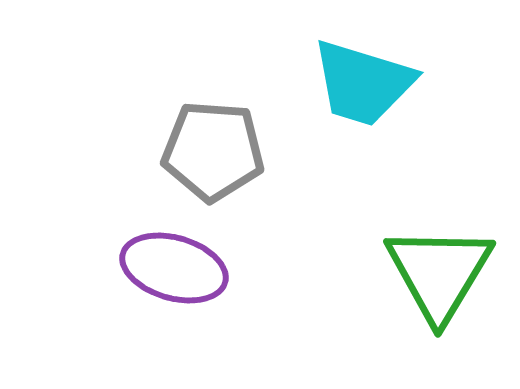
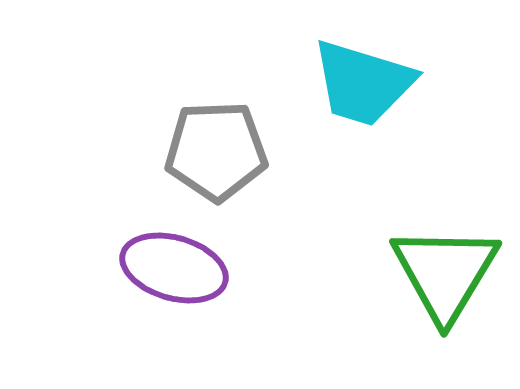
gray pentagon: moved 3 px right; rotated 6 degrees counterclockwise
green triangle: moved 6 px right
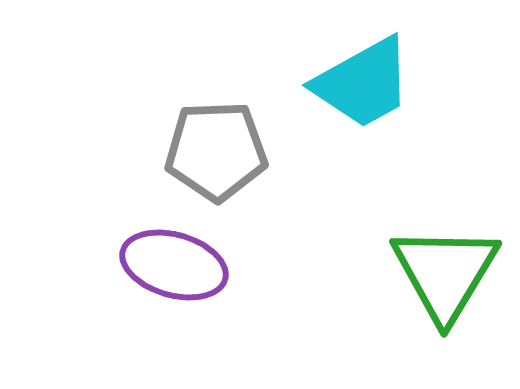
cyan trapezoid: rotated 46 degrees counterclockwise
purple ellipse: moved 3 px up
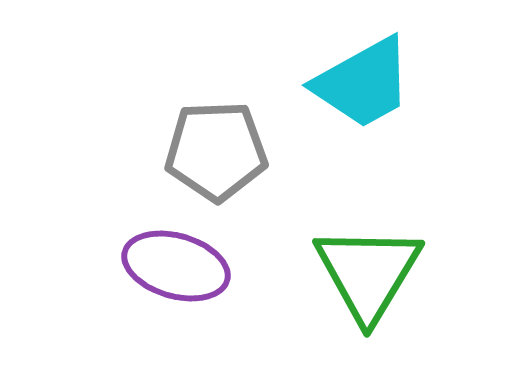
purple ellipse: moved 2 px right, 1 px down
green triangle: moved 77 px left
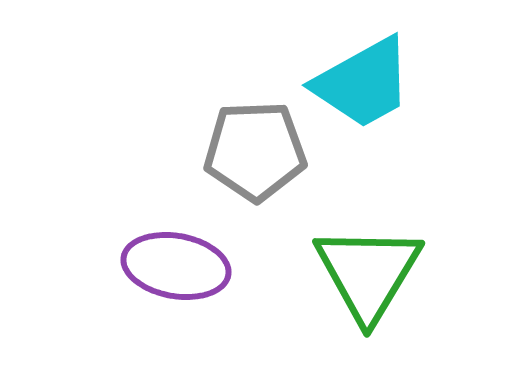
gray pentagon: moved 39 px right
purple ellipse: rotated 6 degrees counterclockwise
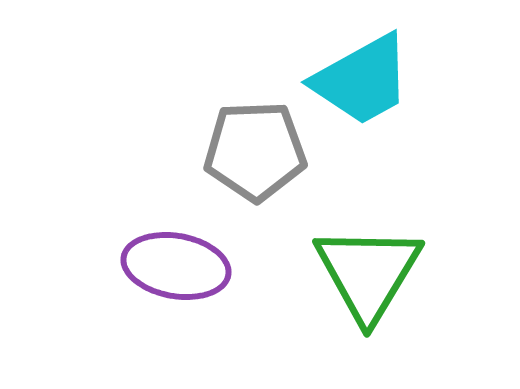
cyan trapezoid: moved 1 px left, 3 px up
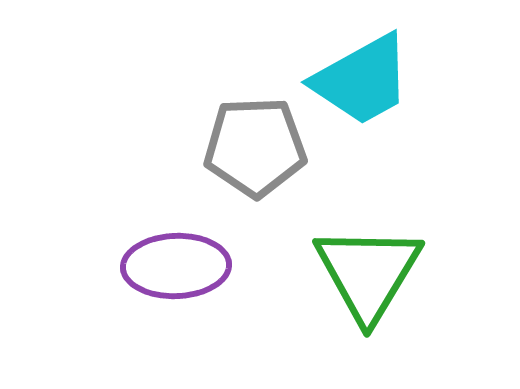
gray pentagon: moved 4 px up
purple ellipse: rotated 12 degrees counterclockwise
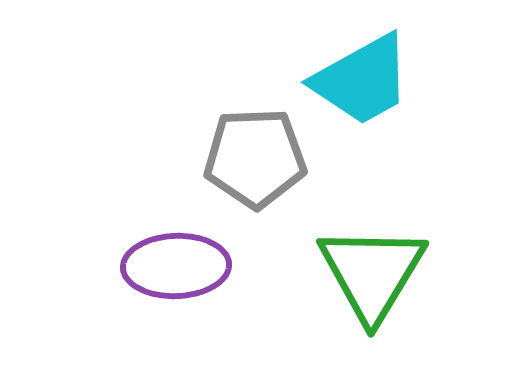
gray pentagon: moved 11 px down
green triangle: moved 4 px right
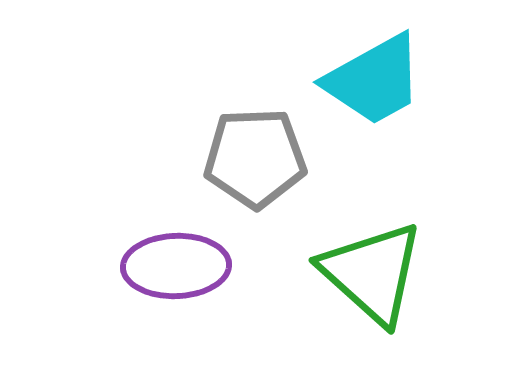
cyan trapezoid: moved 12 px right
green triangle: rotated 19 degrees counterclockwise
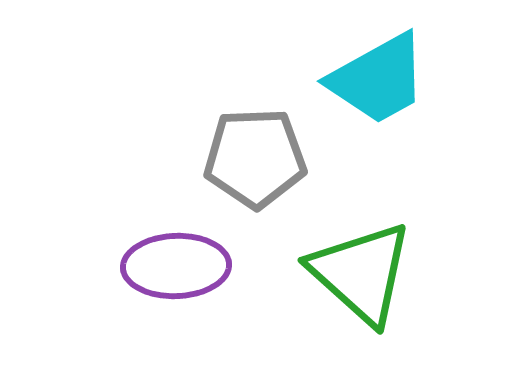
cyan trapezoid: moved 4 px right, 1 px up
green triangle: moved 11 px left
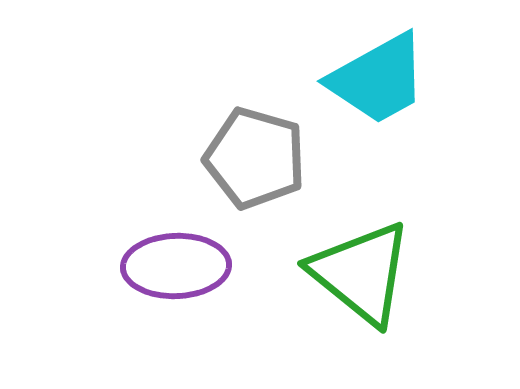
gray pentagon: rotated 18 degrees clockwise
green triangle: rotated 3 degrees counterclockwise
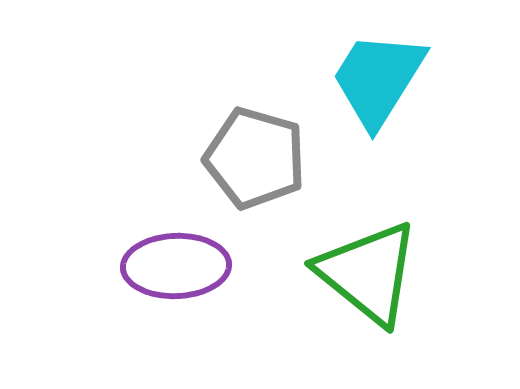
cyan trapezoid: rotated 151 degrees clockwise
green triangle: moved 7 px right
